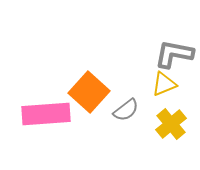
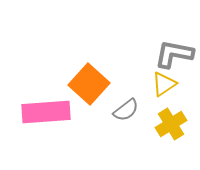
yellow triangle: rotated 12 degrees counterclockwise
orange square: moved 8 px up
pink rectangle: moved 2 px up
yellow cross: rotated 8 degrees clockwise
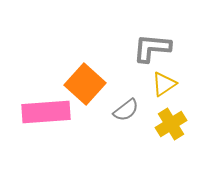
gray L-shape: moved 22 px left, 6 px up; rotated 6 degrees counterclockwise
orange square: moved 4 px left
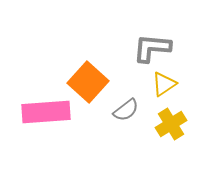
orange square: moved 3 px right, 2 px up
